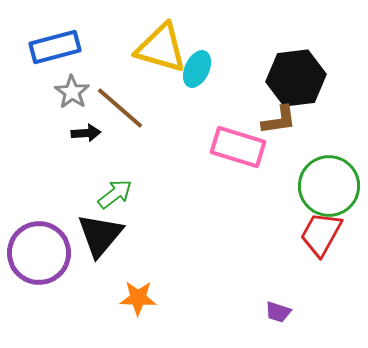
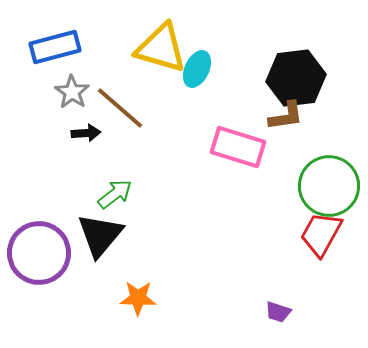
brown L-shape: moved 7 px right, 4 px up
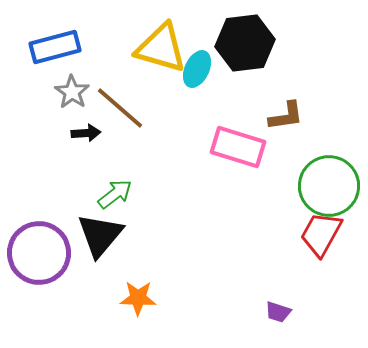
black hexagon: moved 51 px left, 35 px up
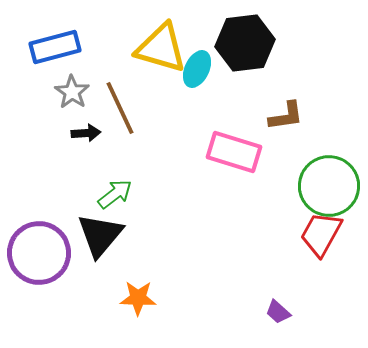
brown line: rotated 24 degrees clockwise
pink rectangle: moved 4 px left, 5 px down
purple trapezoid: rotated 24 degrees clockwise
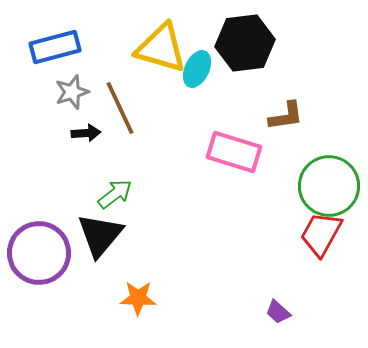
gray star: rotated 20 degrees clockwise
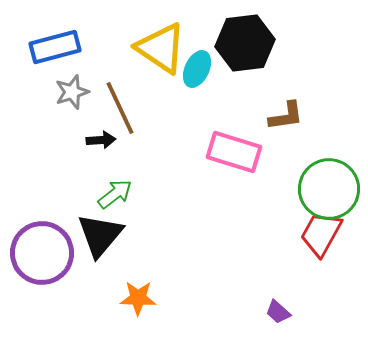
yellow triangle: rotated 18 degrees clockwise
black arrow: moved 15 px right, 7 px down
green circle: moved 3 px down
purple circle: moved 3 px right
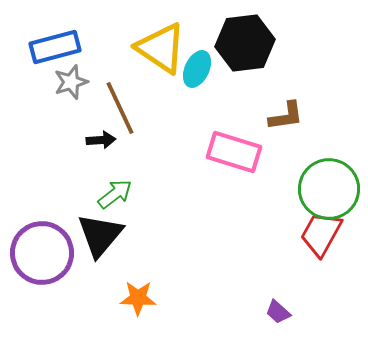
gray star: moved 1 px left, 10 px up
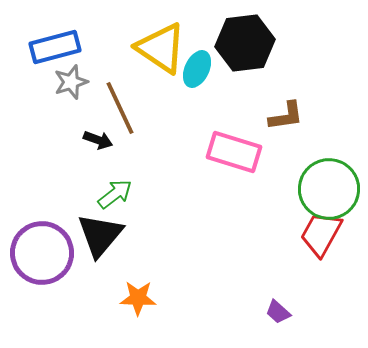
black arrow: moved 3 px left; rotated 24 degrees clockwise
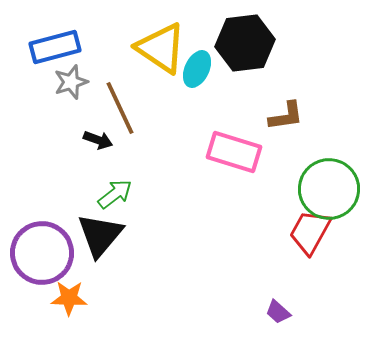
red trapezoid: moved 11 px left, 2 px up
orange star: moved 69 px left
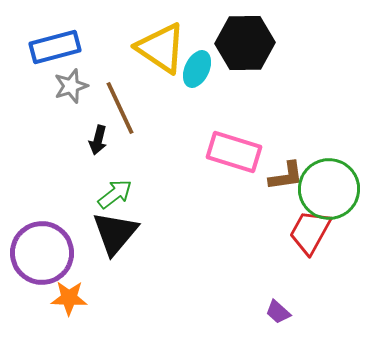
black hexagon: rotated 6 degrees clockwise
gray star: moved 4 px down
brown L-shape: moved 60 px down
black arrow: rotated 84 degrees clockwise
black triangle: moved 15 px right, 2 px up
